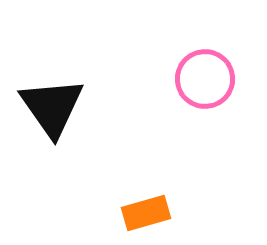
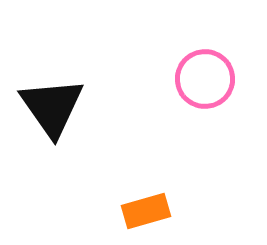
orange rectangle: moved 2 px up
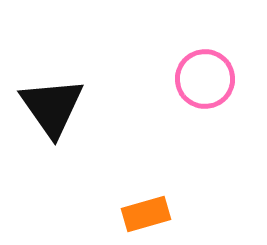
orange rectangle: moved 3 px down
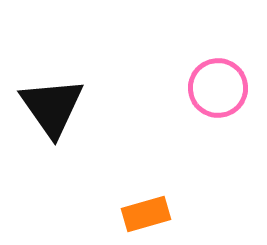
pink circle: moved 13 px right, 9 px down
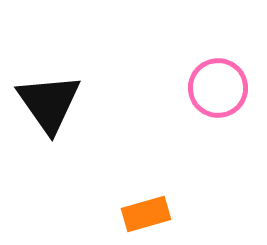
black triangle: moved 3 px left, 4 px up
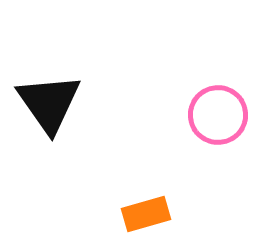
pink circle: moved 27 px down
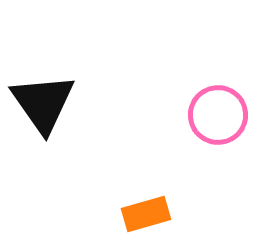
black triangle: moved 6 px left
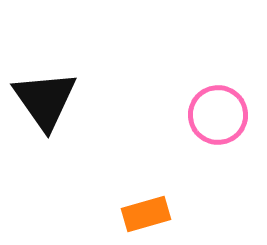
black triangle: moved 2 px right, 3 px up
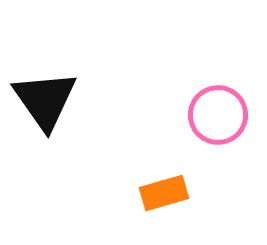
orange rectangle: moved 18 px right, 21 px up
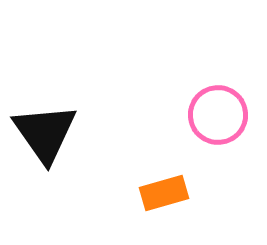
black triangle: moved 33 px down
